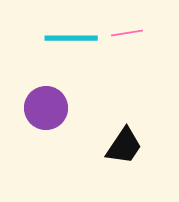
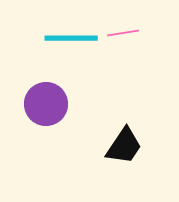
pink line: moved 4 px left
purple circle: moved 4 px up
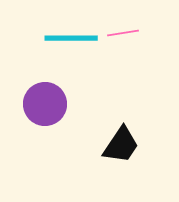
purple circle: moved 1 px left
black trapezoid: moved 3 px left, 1 px up
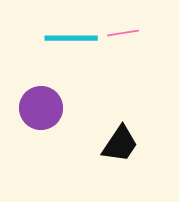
purple circle: moved 4 px left, 4 px down
black trapezoid: moved 1 px left, 1 px up
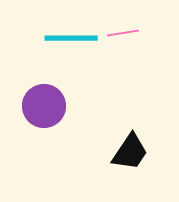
purple circle: moved 3 px right, 2 px up
black trapezoid: moved 10 px right, 8 px down
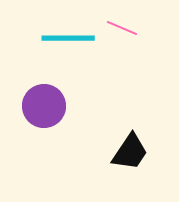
pink line: moved 1 px left, 5 px up; rotated 32 degrees clockwise
cyan line: moved 3 px left
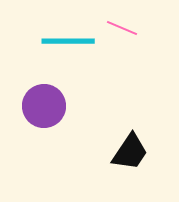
cyan line: moved 3 px down
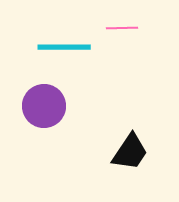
pink line: rotated 24 degrees counterclockwise
cyan line: moved 4 px left, 6 px down
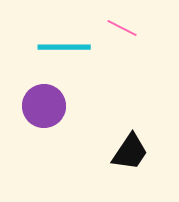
pink line: rotated 28 degrees clockwise
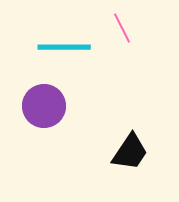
pink line: rotated 36 degrees clockwise
